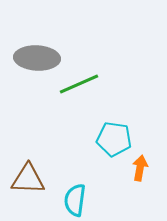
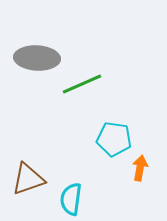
green line: moved 3 px right
brown triangle: rotated 21 degrees counterclockwise
cyan semicircle: moved 4 px left, 1 px up
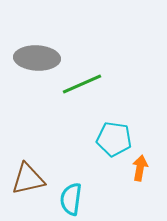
brown triangle: rotated 6 degrees clockwise
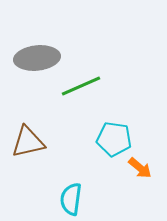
gray ellipse: rotated 9 degrees counterclockwise
green line: moved 1 px left, 2 px down
orange arrow: rotated 120 degrees clockwise
brown triangle: moved 37 px up
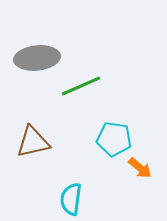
brown triangle: moved 5 px right
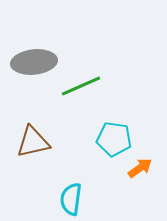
gray ellipse: moved 3 px left, 4 px down
orange arrow: rotated 75 degrees counterclockwise
